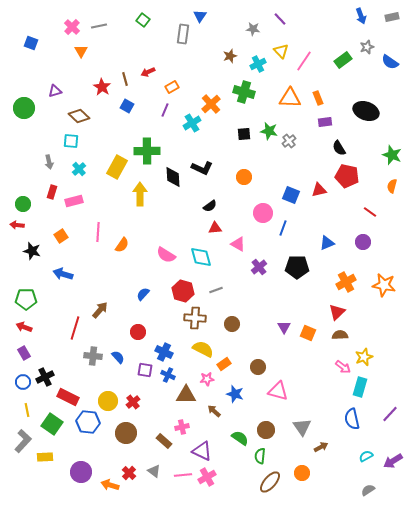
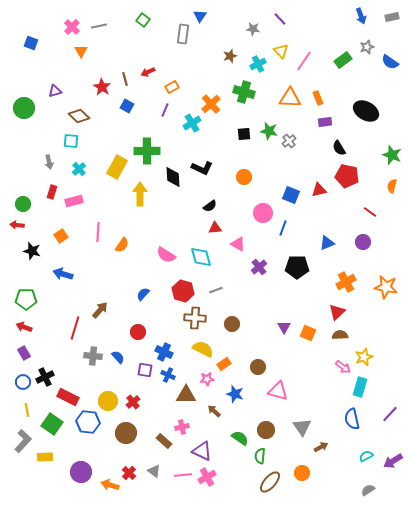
black ellipse at (366, 111): rotated 10 degrees clockwise
orange star at (384, 285): moved 2 px right, 2 px down
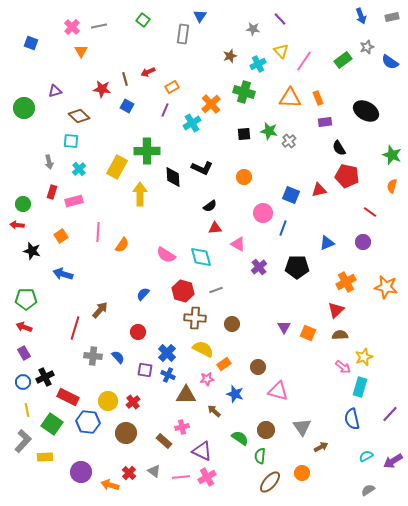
red star at (102, 87): moved 2 px down; rotated 24 degrees counterclockwise
red triangle at (337, 312): moved 1 px left, 2 px up
blue cross at (164, 352): moved 3 px right, 1 px down; rotated 18 degrees clockwise
pink line at (183, 475): moved 2 px left, 2 px down
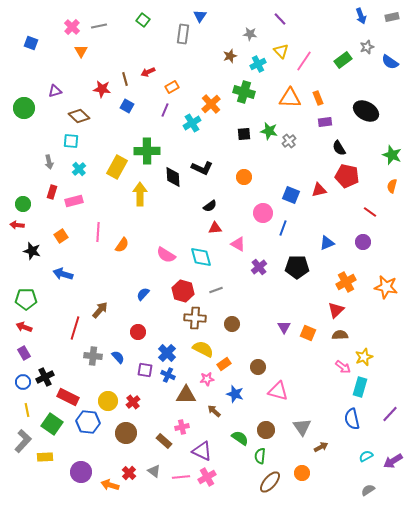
gray star at (253, 29): moved 3 px left, 5 px down
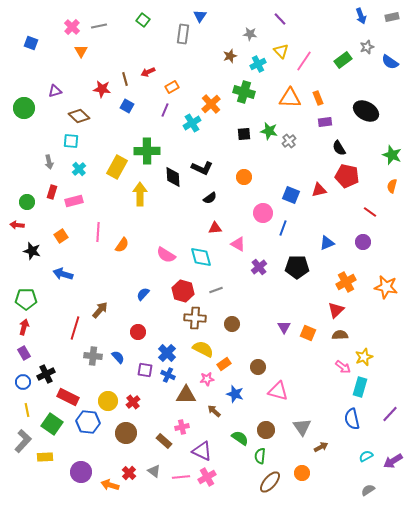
green circle at (23, 204): moved 4 px right, 2 px up
black semicircle at (210, 206): moved 8 px up
red arrow at (24, 327): rotated 84 degrees clockwise
black cross at (45, 377): moved 1 px right, 3 px up
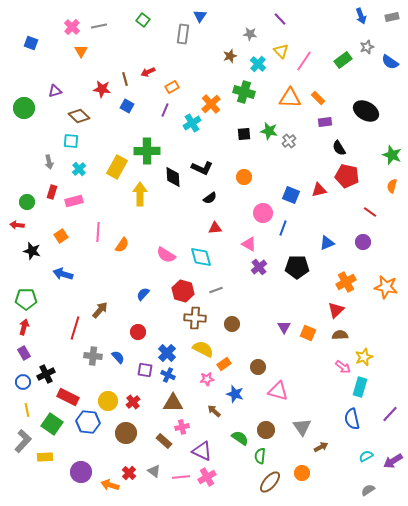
cyan cross at (258, 64): rotated 21 degrees counterclockwise
orange rectangle at (318, 98): rotated 24 degrees counterclockwise
pink triangle at (238, 244): moved 11 px right
brown triangle at (186, 395): moved 13 px left, 8 px down
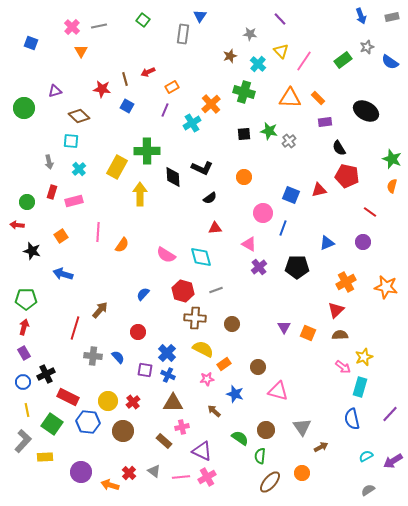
green star at (392, 155): moved 4 px down
brown circle at (126, 433): moved 3 px left, 2 px up
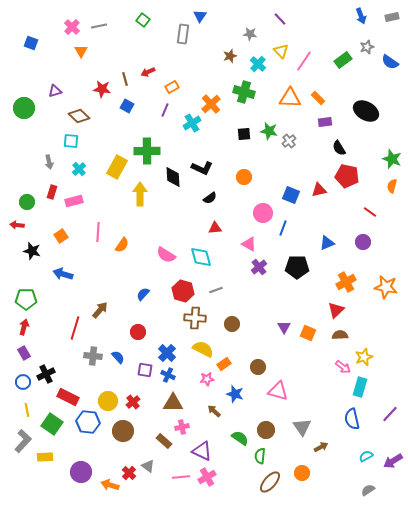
gray triangle at (154, 471): moved 6 px left, 5 px up
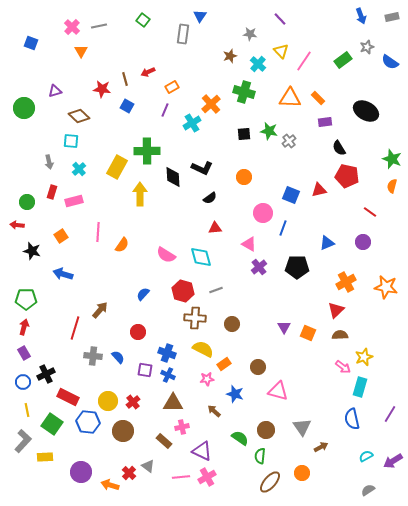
blue cross at (167, 353): rotated 24 degrees counterclockwise
purple line at (390, 414): rotated 12 degrees counterclockwise
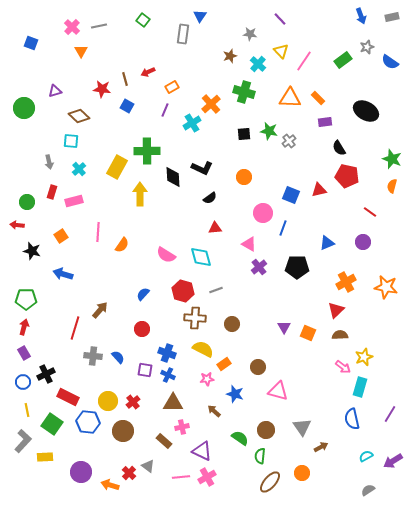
red circle at (138, 332): moved 4 px right, 3 px up
